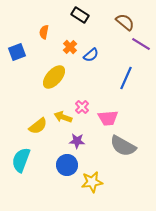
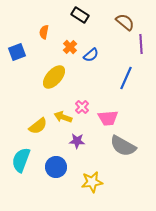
purple line: rotated 54 degrees clockwise
blue circle: moved 11 px left, 2 px down
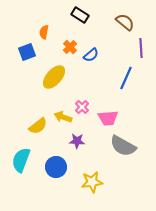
purple line: moved 4 px down
blue square: moved 10 px right
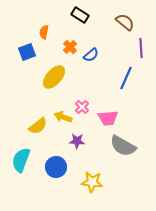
yellow star: rotated 15 degrees clockwise
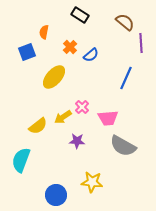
purple line: moved 5 px up
yellow arrow: rotated 54 degrees counterclockwise
blue circle: moved 28 px down
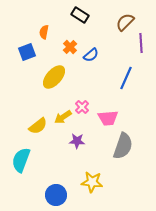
brown semicircle: rotated 84 degrees counterclockwise
gray semicircle: rotated 100 degrees counterclockwise
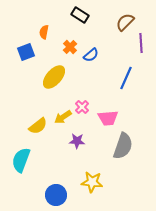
blue square: moved 1 px left
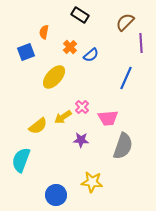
purple star: moved 4 px right, 1 px up
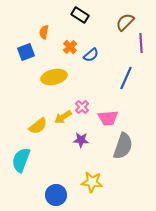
yellow ellipse: rotated 35 degrees clockwise
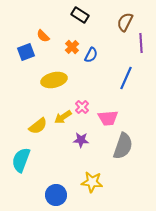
brown semicircle: rotated 18 degrees counterclockwise
orange semicircle: moved 1 px left, 4 px down; rotated 56 degrees counterclockwise
orange cross: moved 2 px right
blue semicircle: rotated 21 degrees counterclockwise
yellow ellipse: moved 3 px down
